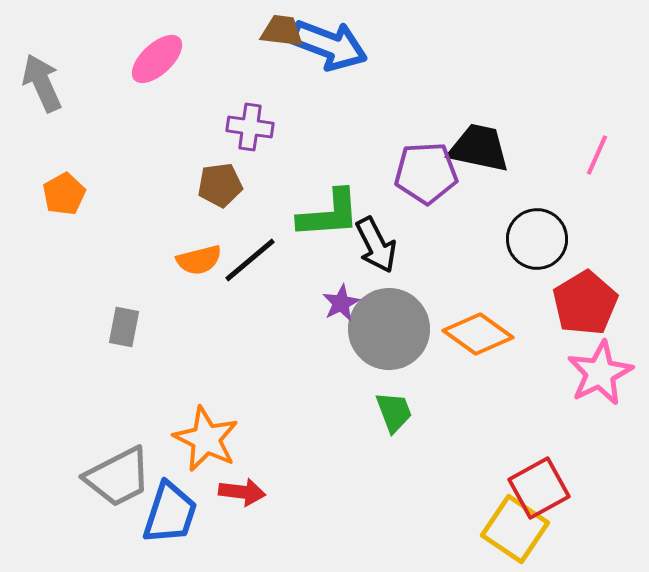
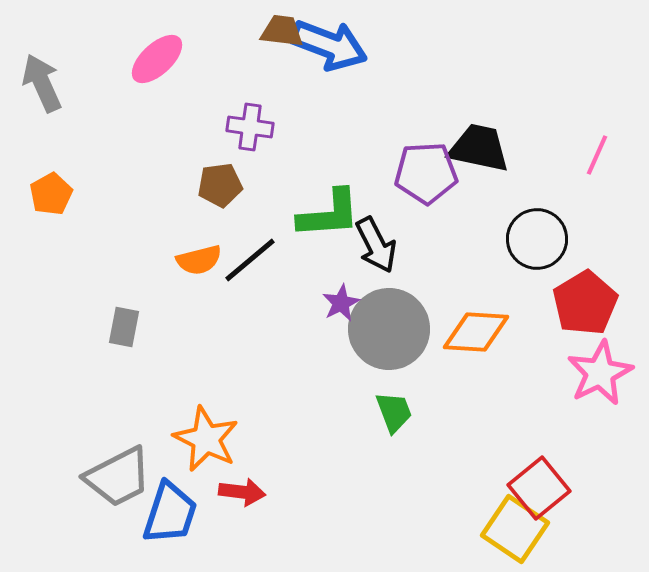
orange pentagon: moved 13 px left
orange diamond: moved 2 px left, 2 px up; rotated 32 degrees counterclockwise
red square: rotated 10 degrees counterclockwise
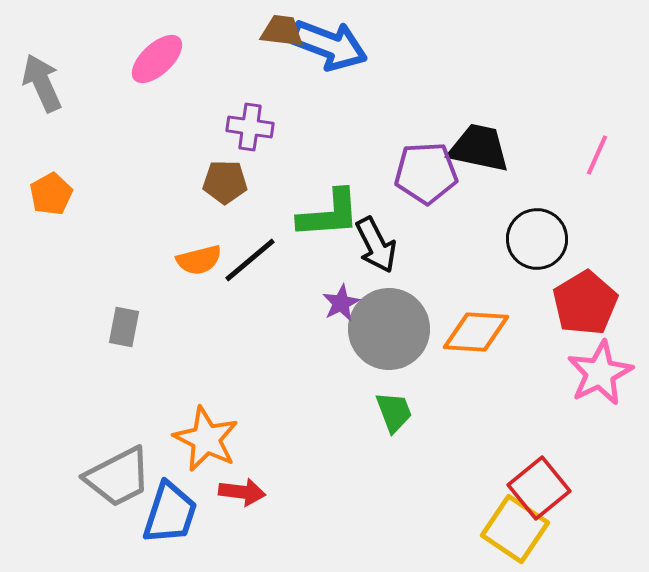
brown pentagon: moved 5 px right, 3 px up; rotated 9 degrees clockwise
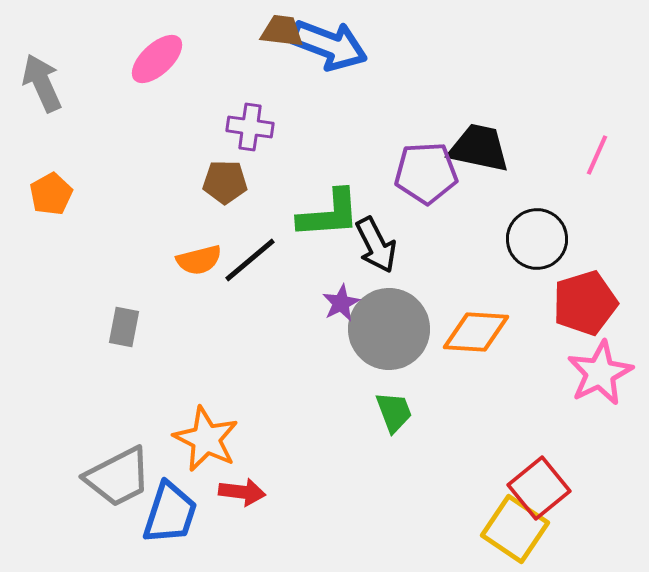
red pentagon: rotated 14 degrees clockwise
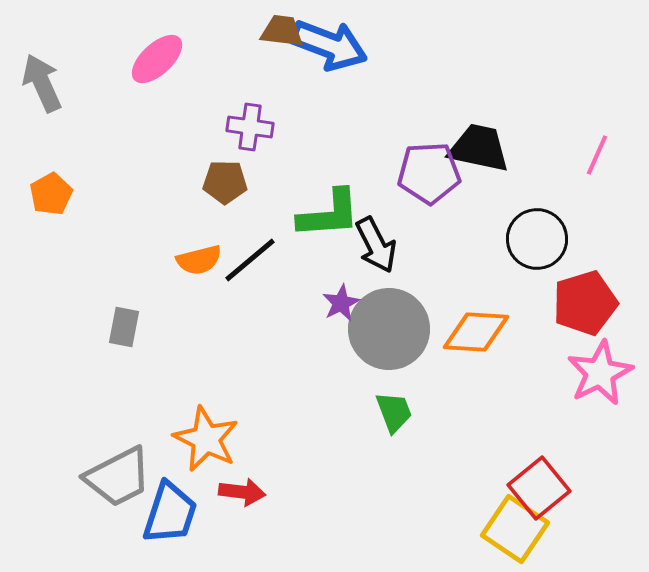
purple pentagon: moved 3 px right
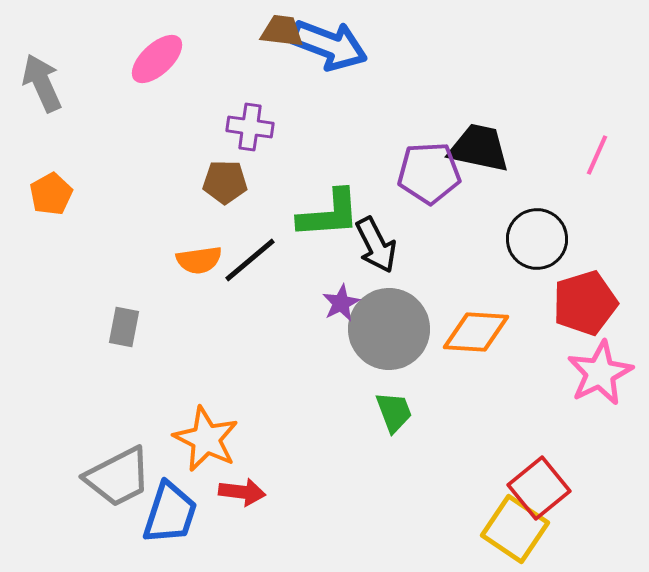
orange semicircle: rotated 6 degrees clockwise
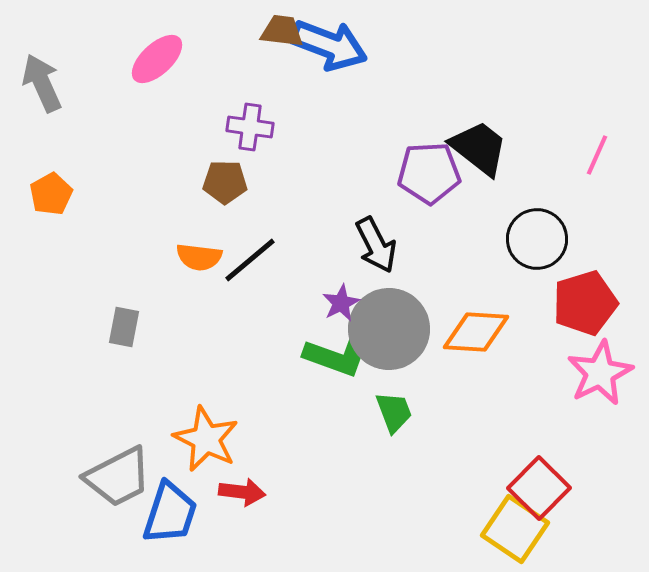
black trapezoid: rotated 26 degrees clockwise
green L-shape: moved 9 px right, 141 px down; rotated 24 degrees clockwise
orange semicircle: moved 3 px up; rotated 15 degrees clockwise
red square: rotated 6 degrees counterclockwise
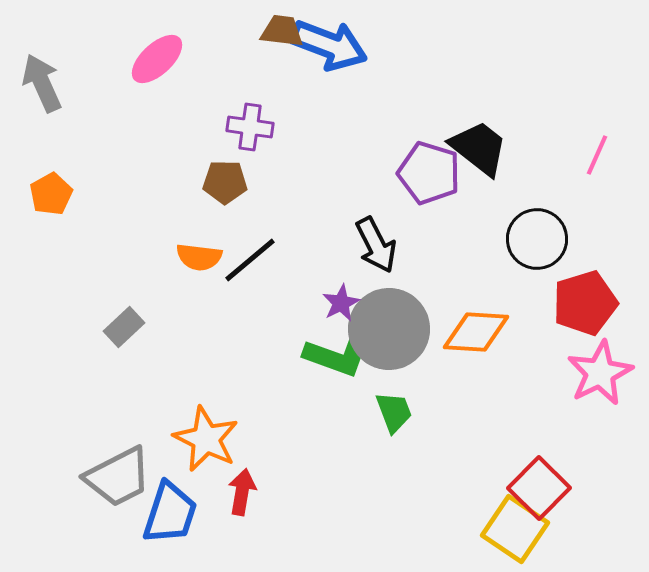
purple pentagon: rotated 20 degrees clockwise
gray rectangle: rotated 36 degrees clockwise
red arrow: rotated 87 degrees counterclockwise
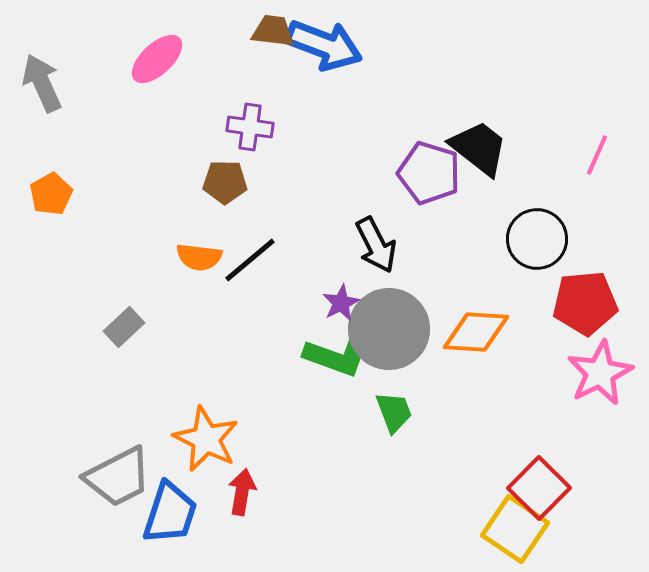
brown trapezoid: moved 9 px left
blue arrow: moved 5 px left
red pentagon: rotated 12 degrees clockwise
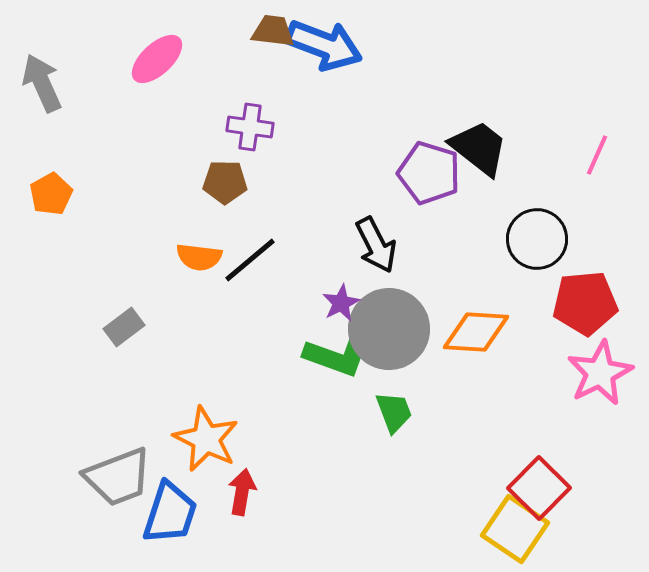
gray rectangle: rotated 6 degrees clockwise
gray trapezoid: rotated 6 degrees clockwise
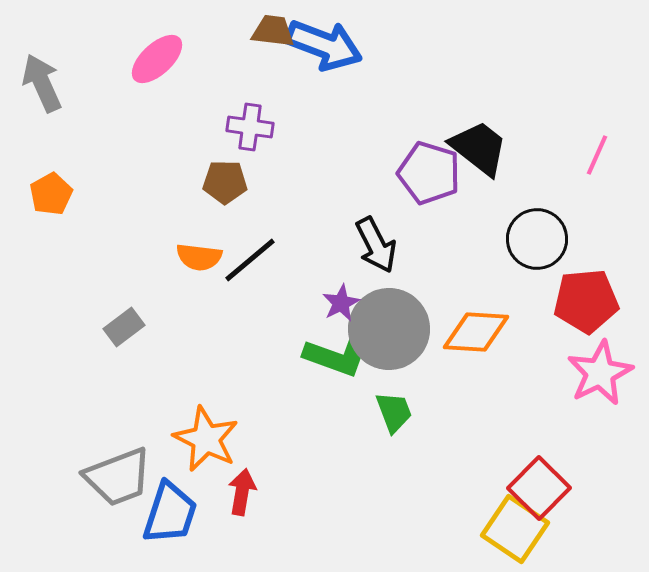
red pentagon: moved 1 px right, 2 px up
